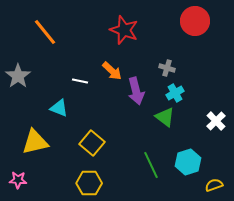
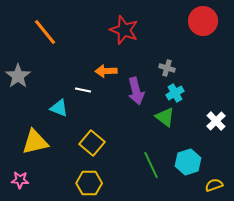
red circle: moved 8 px right
orange arrow: moved 6 px left; rotated 135 degrees clockwise
white line: moved 3 px right, 9 px down
pink star: moved 2 px right
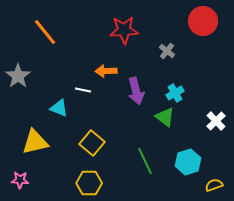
red star: rotated 24 degrees counterclockwise
gray cross: moved 17 px up; rotated 21 degrees clockwise
green line: moved 6 px left, 4 px up
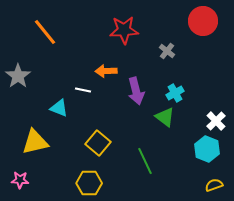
yellow square: moved 6 px right
cyan hexagon: moved 19 px right, 13 px up; rotated 20 degrees counterclockwise
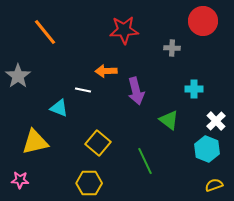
gray cross: moved 5 px right, 3 px up; rotated 35 degrees counterclockwise
cyan cross: moved 19 px right, 4 px up; rotated 30 degrees clockwise
green triangle: moved 4 px right, 3 px down
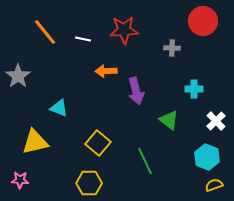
white line: moved 51 px up
cyan hexagon: moved 8 px down
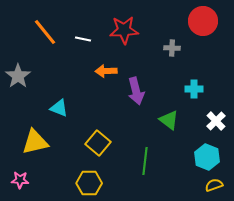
green line: rotated 32 degrees clockwise
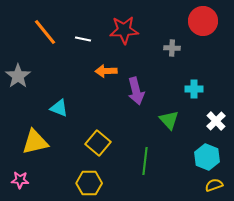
green triangle: rotated 10 degrees clockwise
